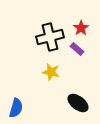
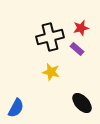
red star: rotated 21 degrees clockwise
black ellipse: moved 4 px right; rotated 10 degrees clockwise
blue semicircle: rotated 12 degrees clockwise
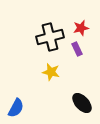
purple rectangle: rotated 24 degrees clockwise
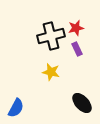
red star: moved 5 px left
black cross: moved 1 px right, 1 px up
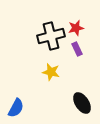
black ellipse: rotated 10 degrees clockwise
